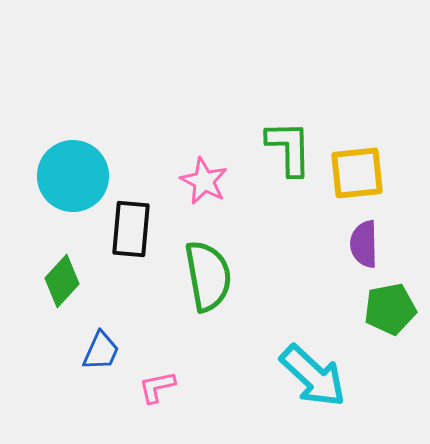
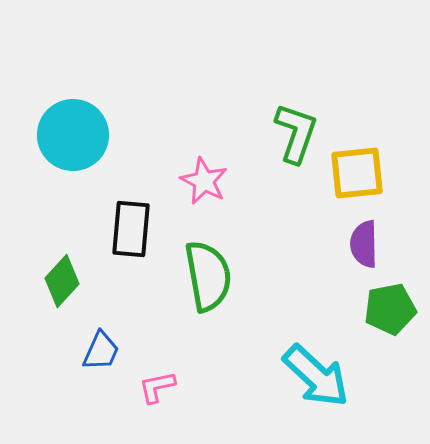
green L-shape: moved 7 px right, 15 px up; rotated 20 degrees clockwise
cyan circle: moved 41 px up
cyan arrow: moved 3 px right
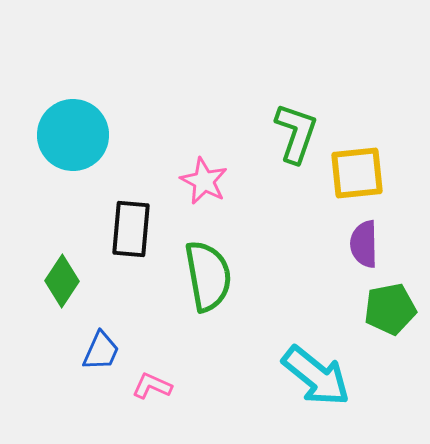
green diamond: rotated 9 degrees counterclockwise
cyan arrow: rotated 4 degrees counterclockwise
pink L-shape: moved 5 px left, 1 px up; rotated 36 degrees clockwise
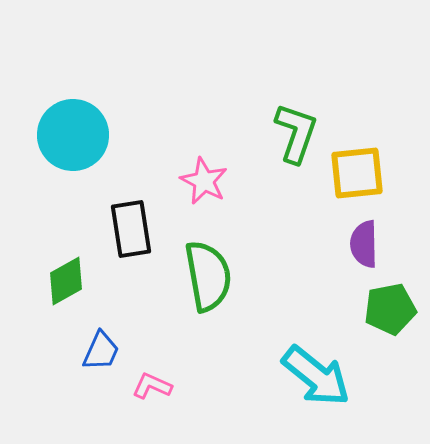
black rectangle: rotated 14 degrees counterclockwise
green diamond: moved 4 px right; rotated 27 degrees clockwise
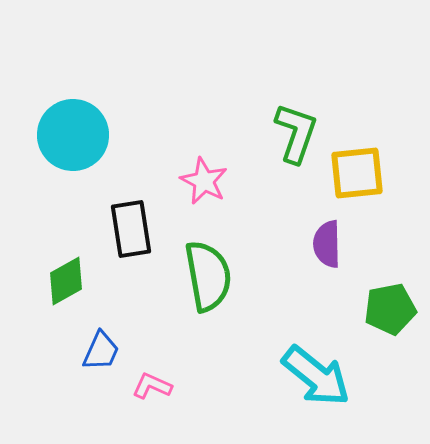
purple semicircle: moved 37 px left
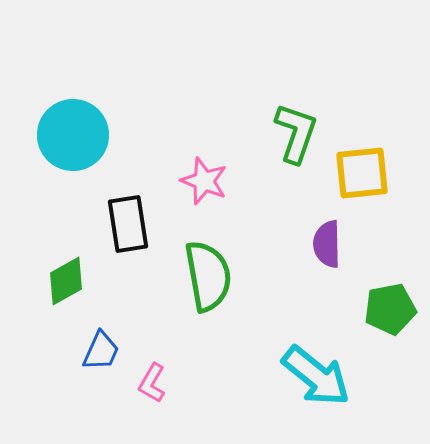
yellow square: moved 5 px right
pink star: rotated 6 degrees counterclockwise
black rectangle: moved 3 px left, 5 px up
pink L-shape: moved 3 px up; rotated 84 degrees counterclockwise
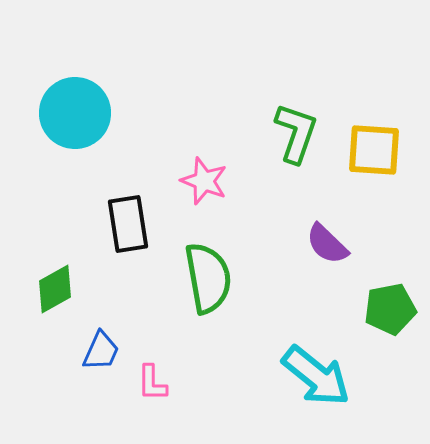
cyan circle: moved 2 px right, 22 px up
yellow square: moved 12 px right, 23 px up; rotated 10 degrees clockwise
purple semicircle: rotated 45 degrees counterclockwise
green semicircle: moved 2 px down
green diamond: moved 11 px left, 8 px down
pink L-shape: rotated 30 degrees counterclockwise
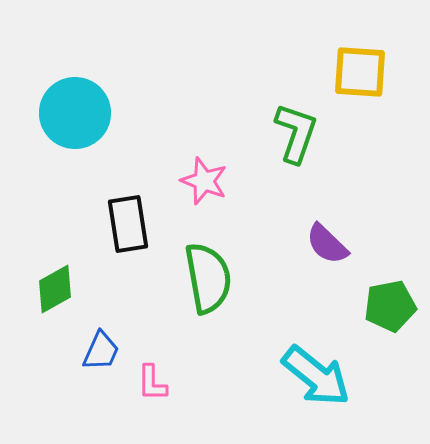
yellow square: moved 14 px left, 78 px up
green pentagon: moved 3 px up
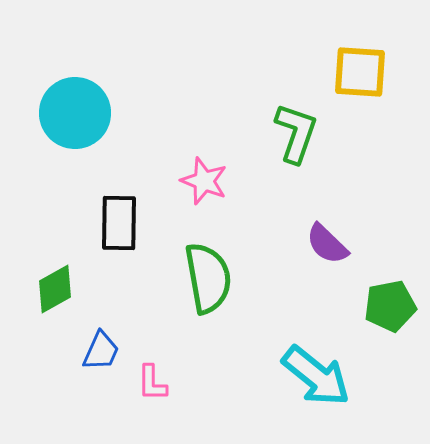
black rectangle: moved 9 px left, 1 px up; rotated 10 degrees clockwise
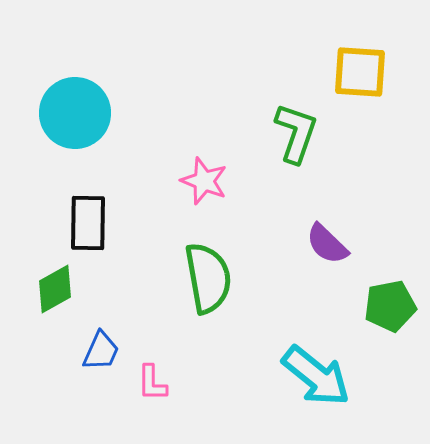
black rectangle: moved 31 px left
